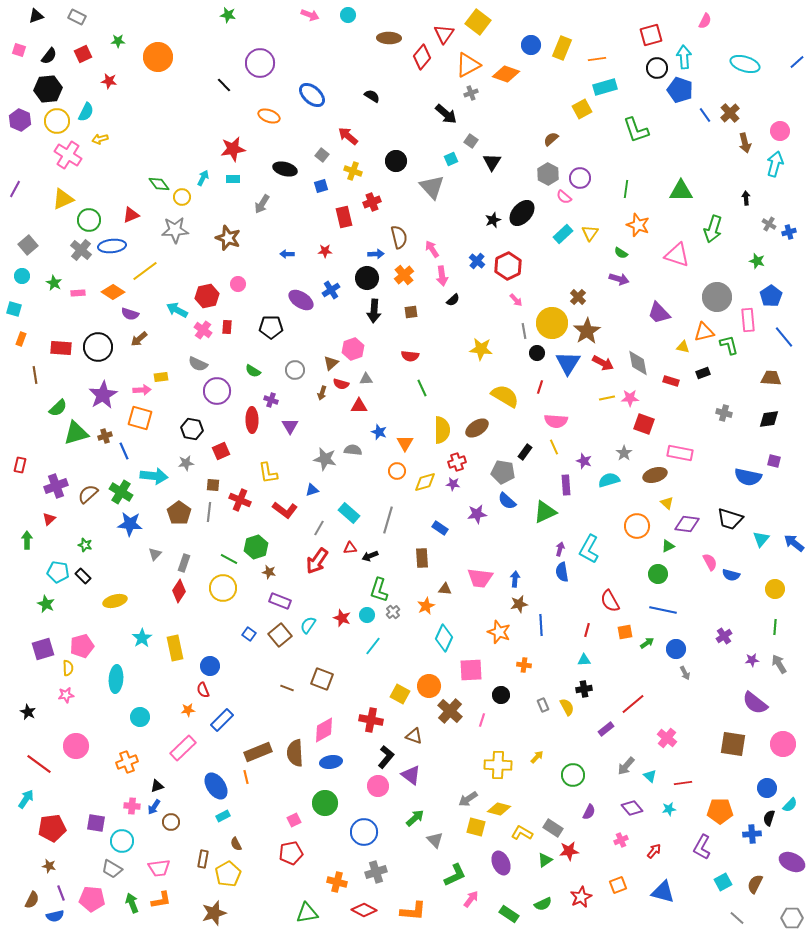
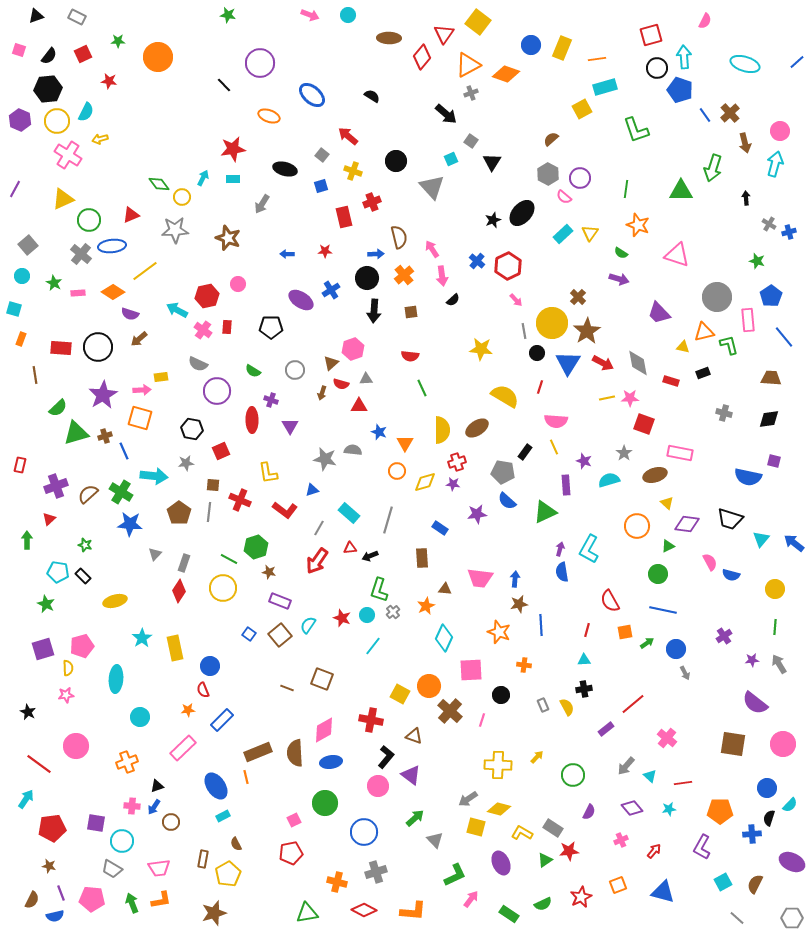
green arrow at (713, 229): moved 61 px up
gray cross at (81, 250): moved 4 px down
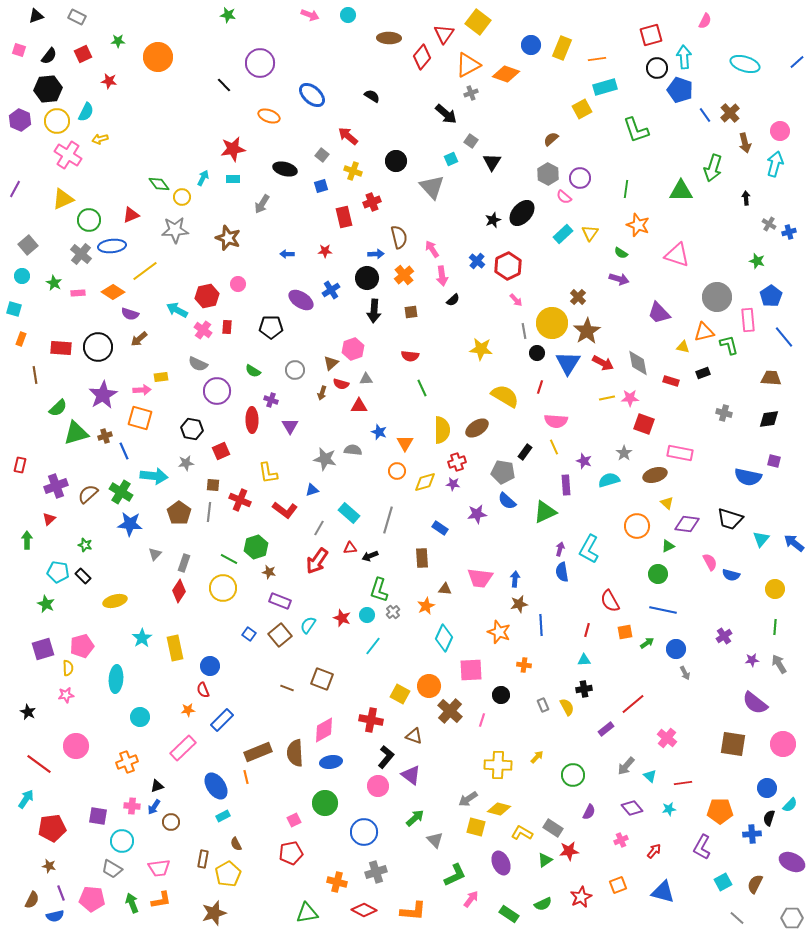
purple square at (96, 823): moved 2 px right, 7 px up
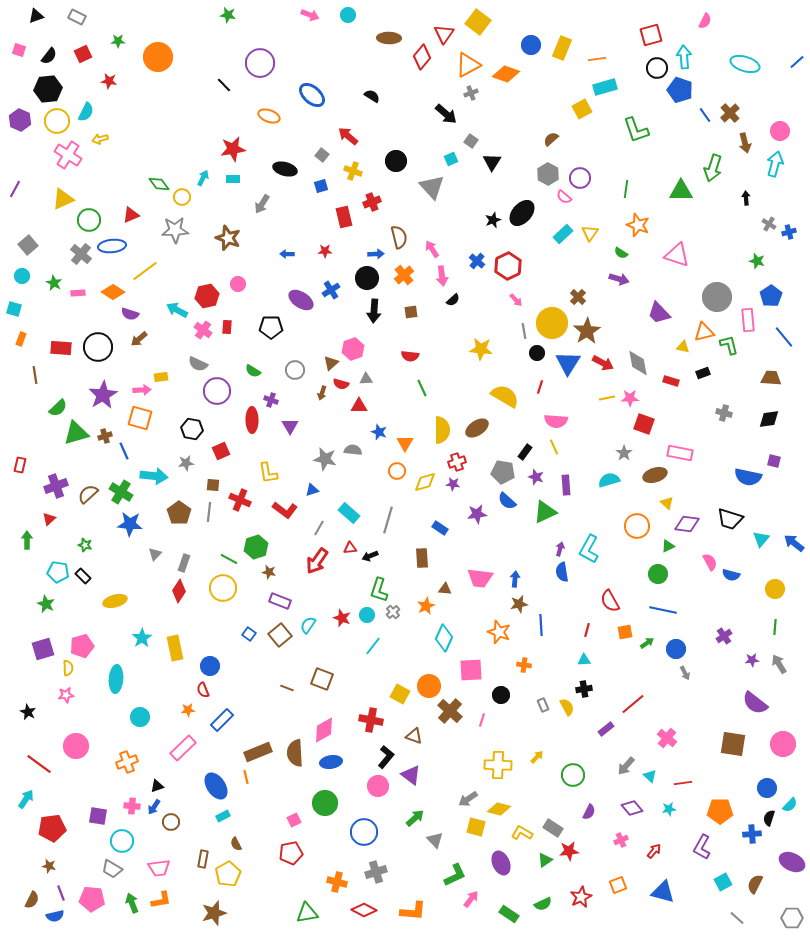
purple star at (584, 461): moved 48 px left, 16 px down
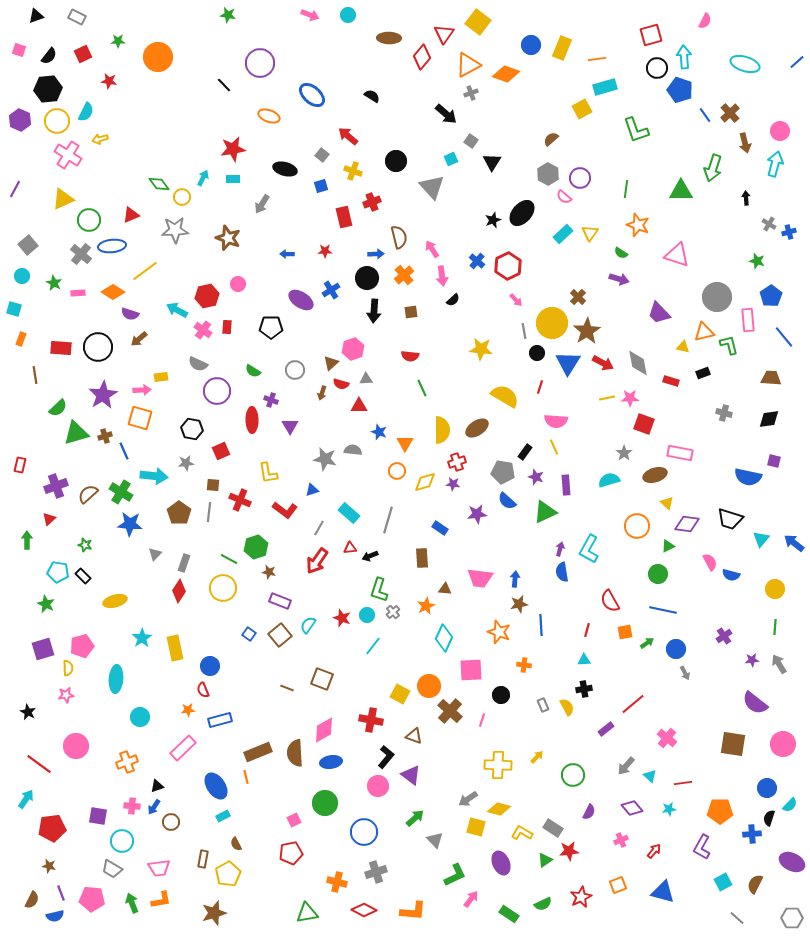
blue rectangle at (222, 720): moved 2 px left; rotated 30 degrees clockwise
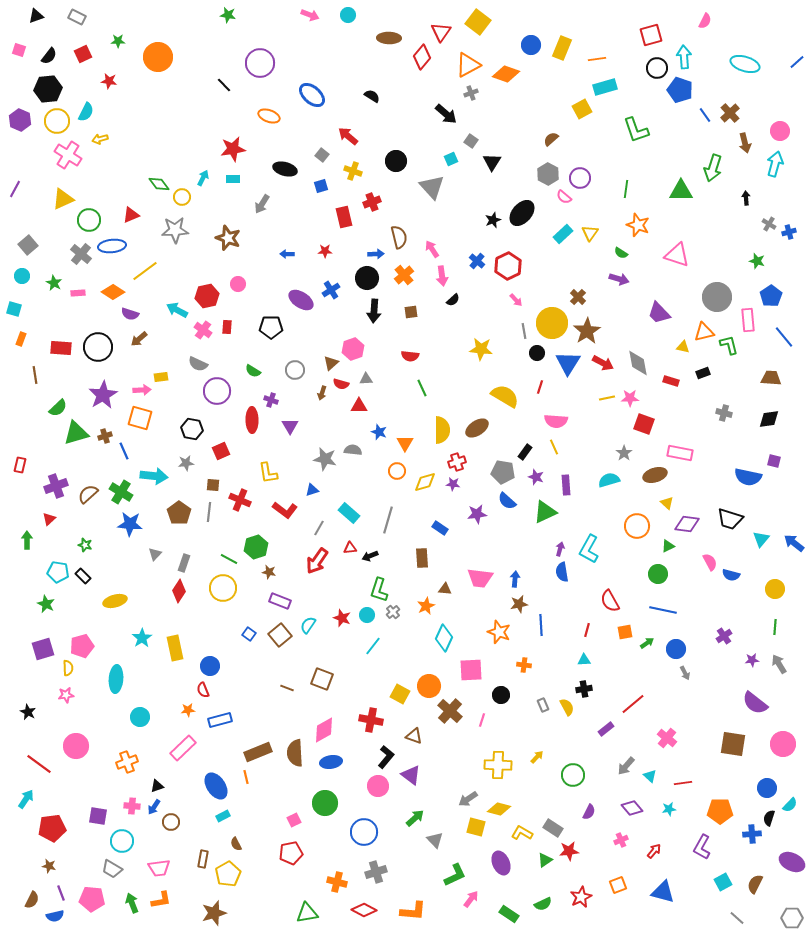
red triangle at (444, 34): moved 3 px left, 2 px up
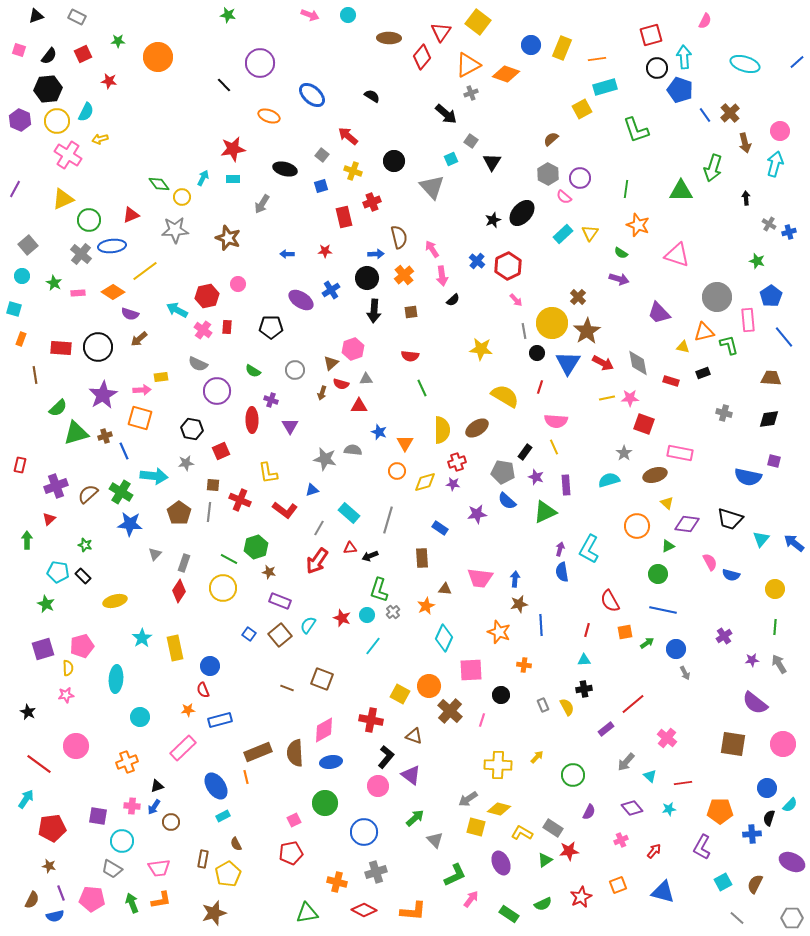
black circle at (396, 161): moved 2 px left
gray arrow at (626, 766): moved 4 px up
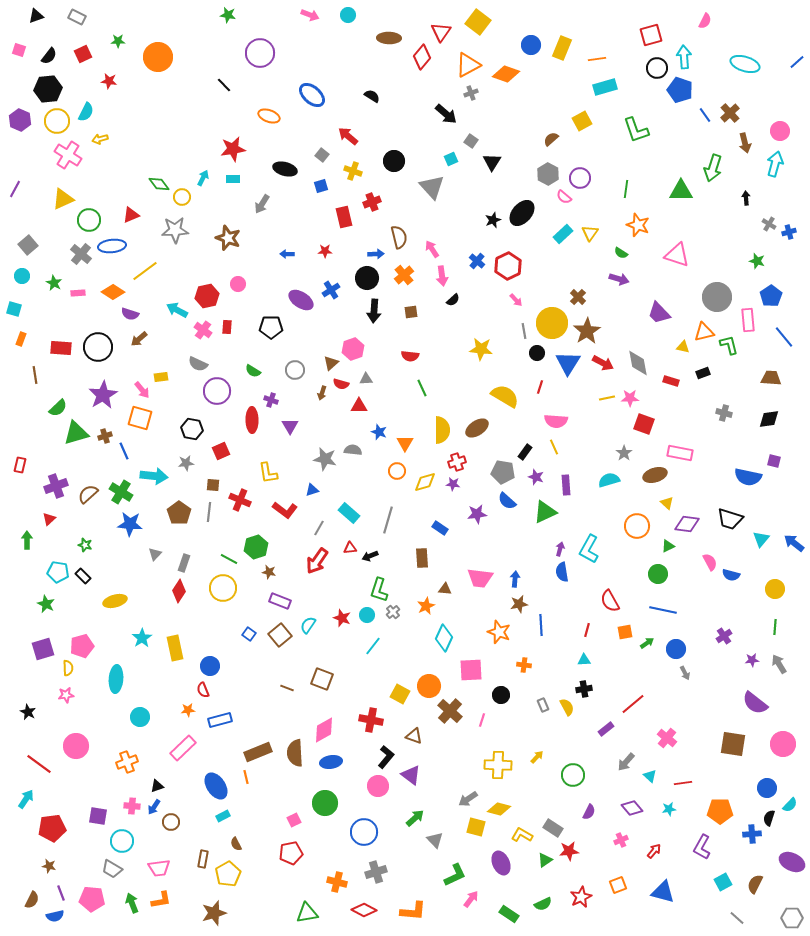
purple circle at (260, 63): moved 10 px up
yellow square at (582, 109): moved 12 px down
pink arrow at (142, 390): rotated 54 degrees clockwise
yellow L-shape at (522, 833): moved 2 px down
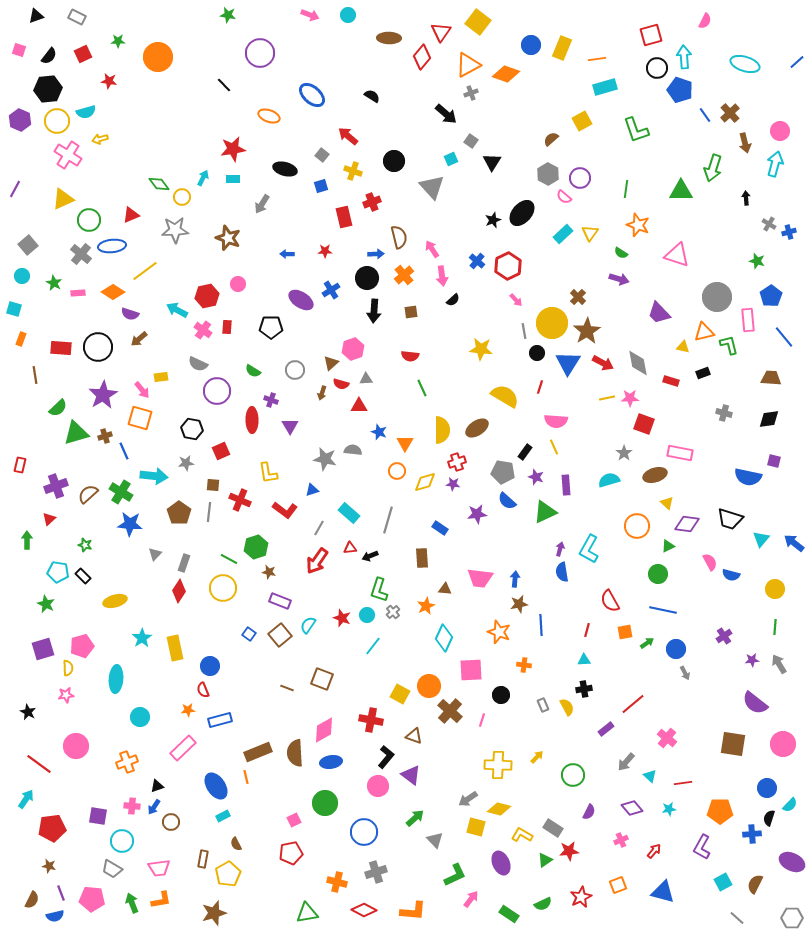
cyan semicircle at (86, 112): rotated 48 degrees clockwise
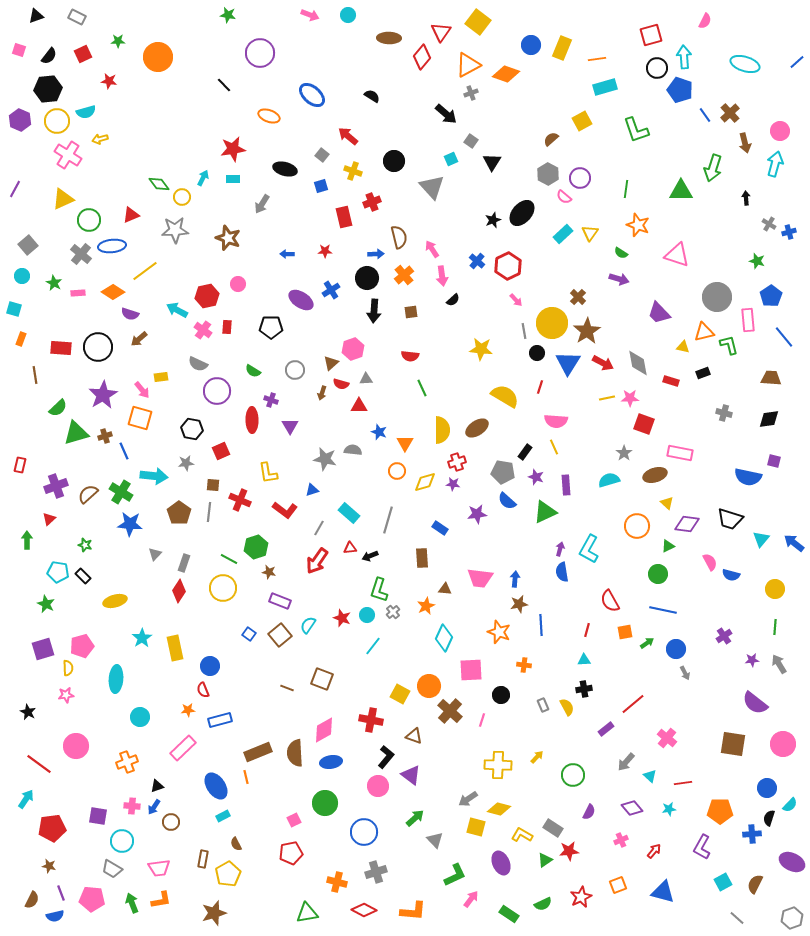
gray hexagon at (792, 918): rotated 20 degrees counterclockwise
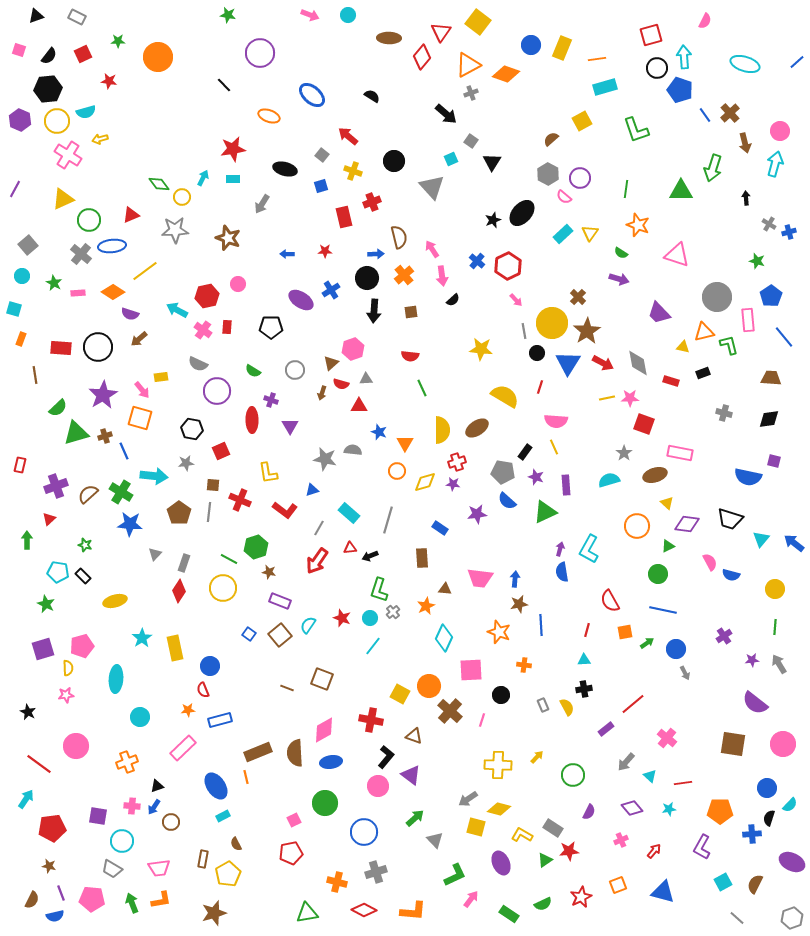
cyan circle at (367, 615): moved 3 px right, 3 px down
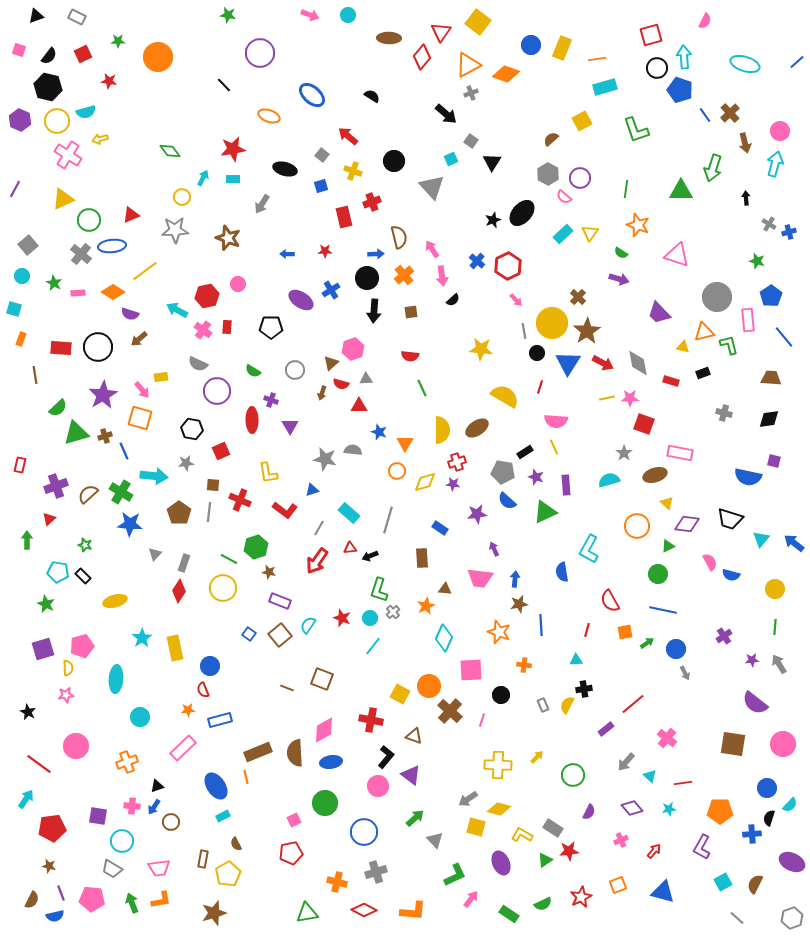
black hexagon at (48, 89): moved 2 px up; rotated 20 degrees clockwise
green diamond at (159, 184): moved 11 px right, 33 px up
black rectangle at (525, 452): rotated 21 degrees clockwise
purple arrow at (560, 549): moved 66 px left; rotated 40 degrees counterclockwise
cyan triangle at (584, 660): moved 8 px left
yellow semicircle at (567, 707): moved 2 px up; rotated 126 degrees counterclockwise
